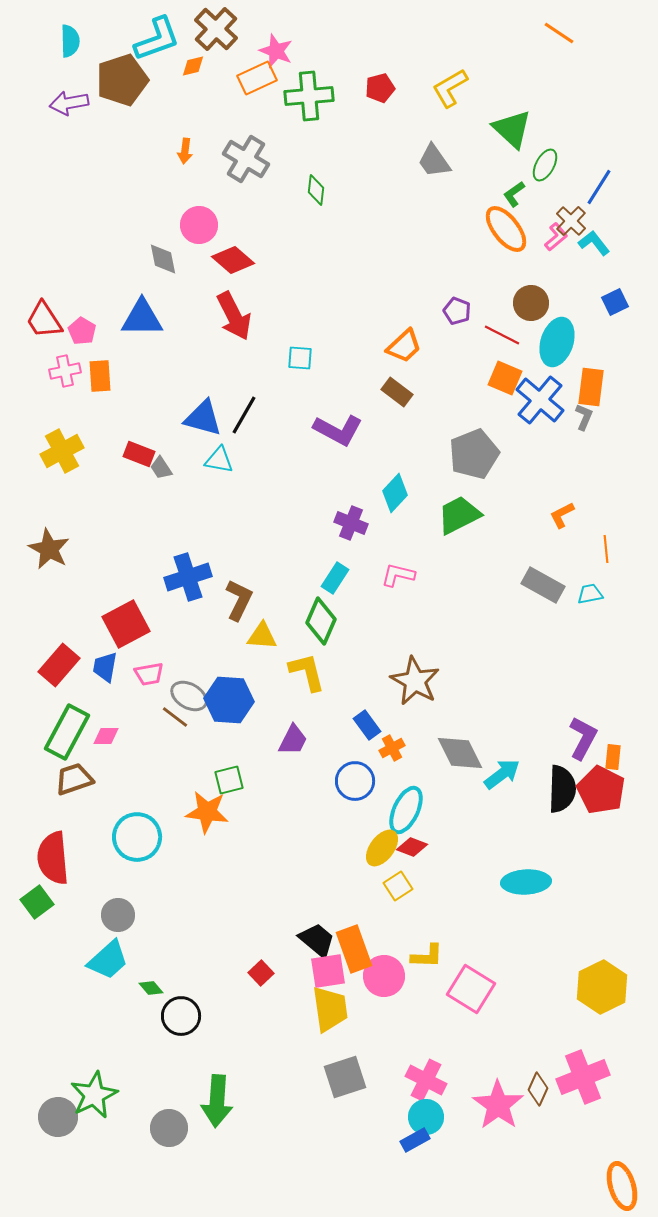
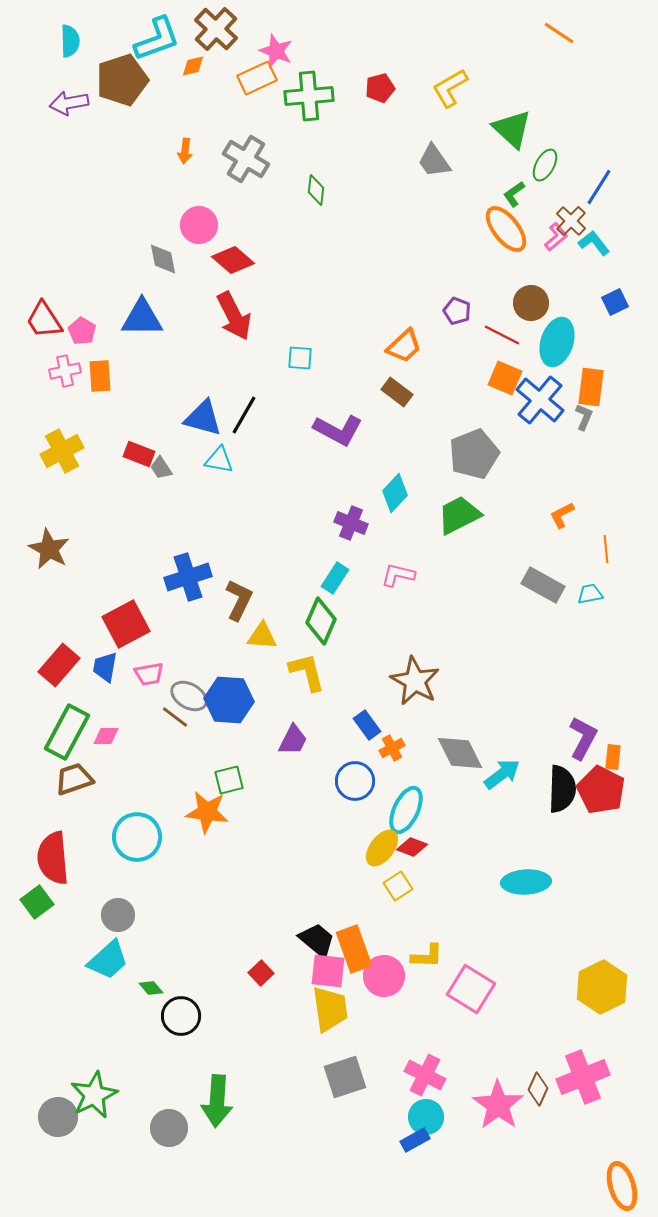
pink square at (328, 971): rotated 15 degrees clockwise
pink cross at (426, 1080): moved 1 px left, 5 px up
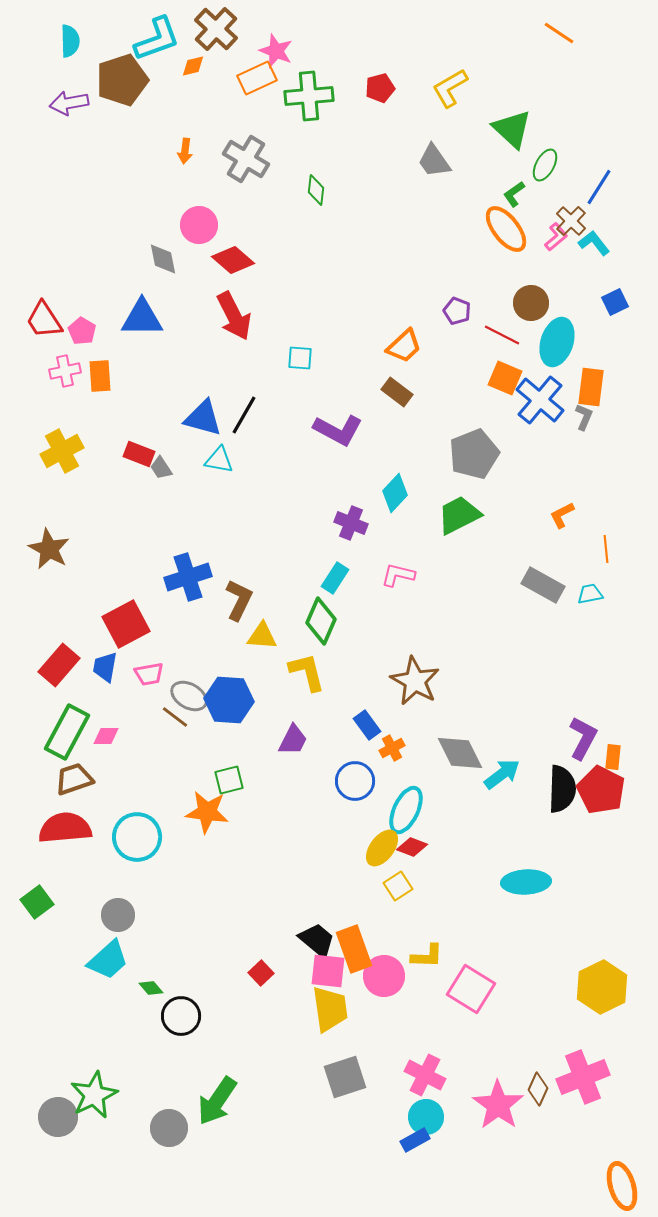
red semicircle at (53, 858): moved 12 px right, 30 px up; rotated 90 degrees clockwise
green arrow at (217, 1101): rotated 30 degrees clockwise
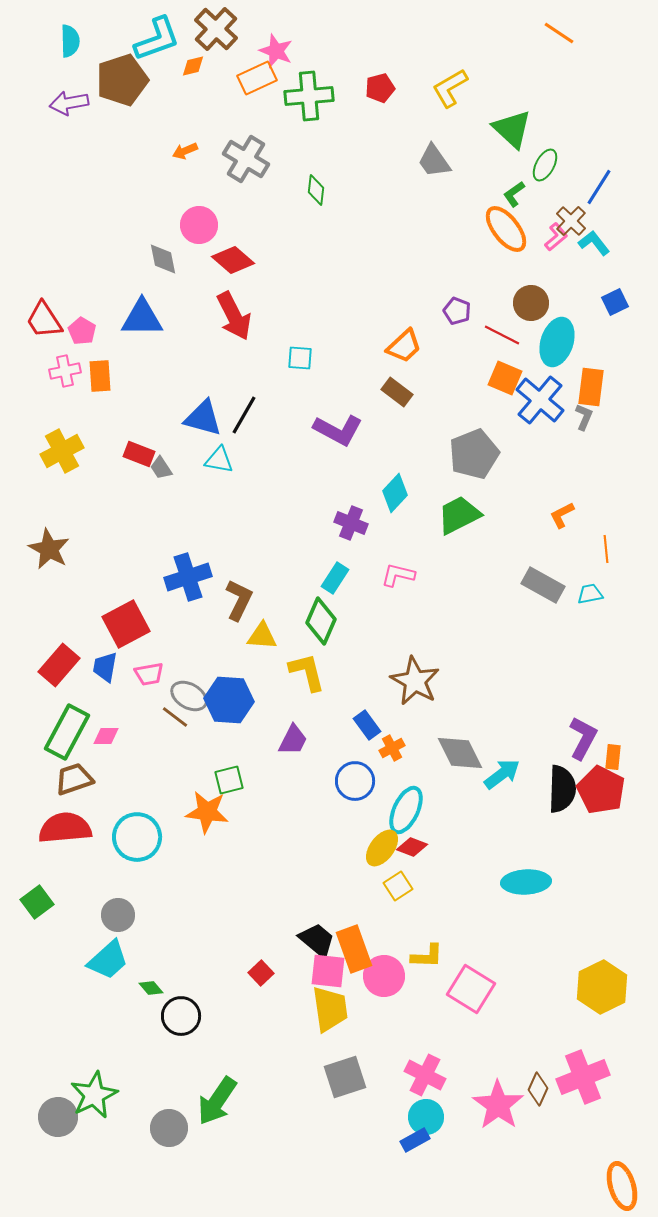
orange arrow at (185, 151): rotated 60 degrees clockwise
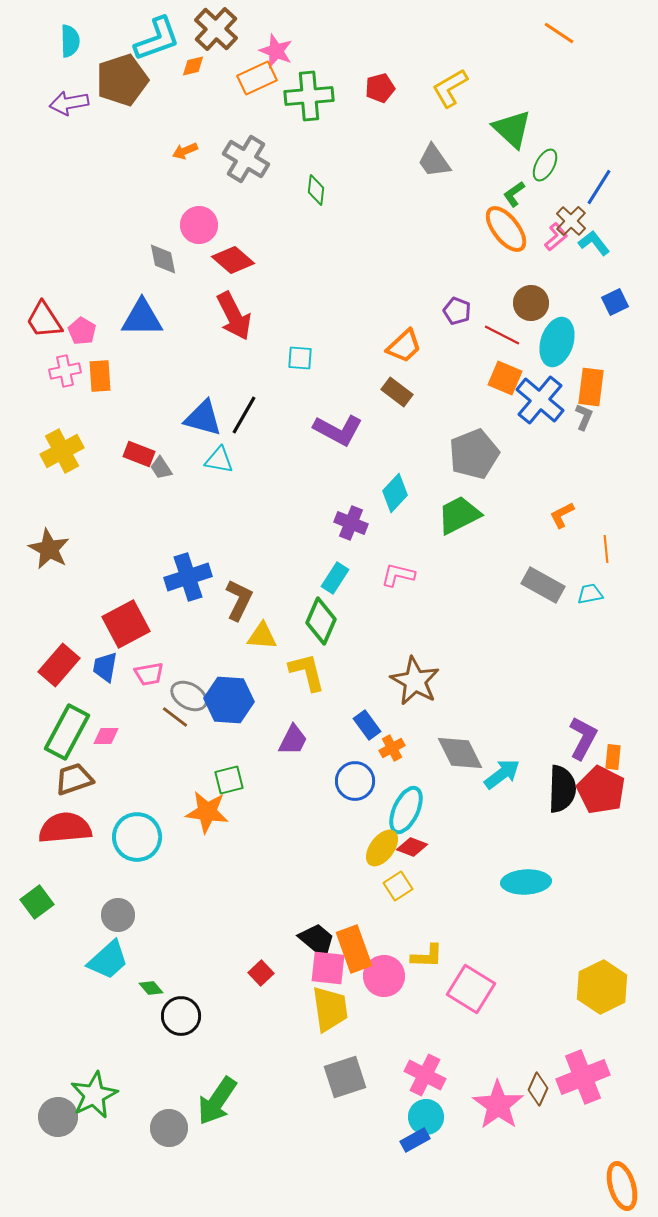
pink square at (328, 971): moved 3 px up
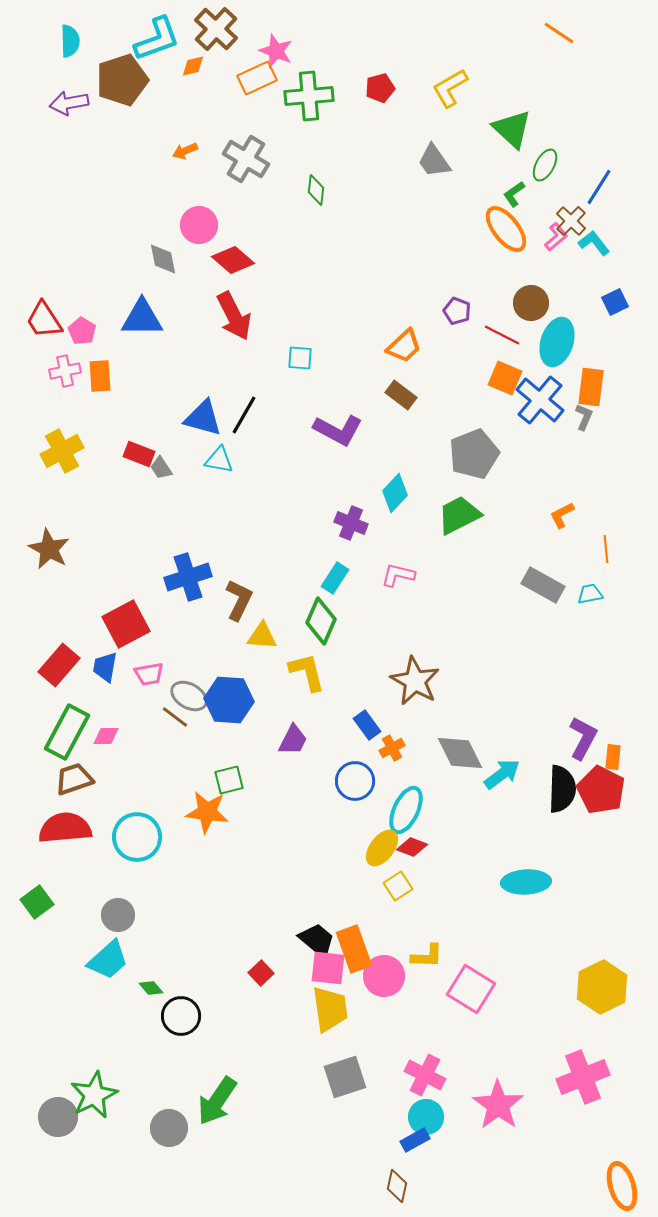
brown rectangle at (397, 392): moved 4 px right, 3 px down
brown diamond at (538, 1089): moved 141 px left, 97 px down; rotated 12 degrees counterclockwise
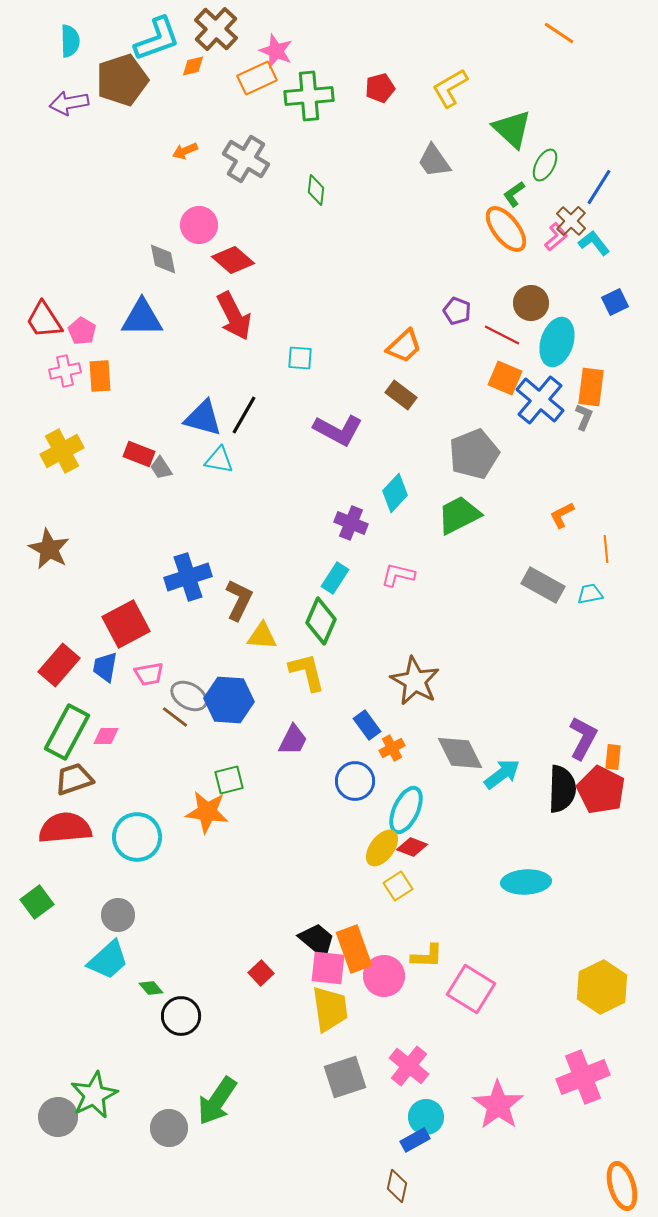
pink cross at (425, 1075): moved 16 px left, 9 px up; rotated 12 degrees clockwise
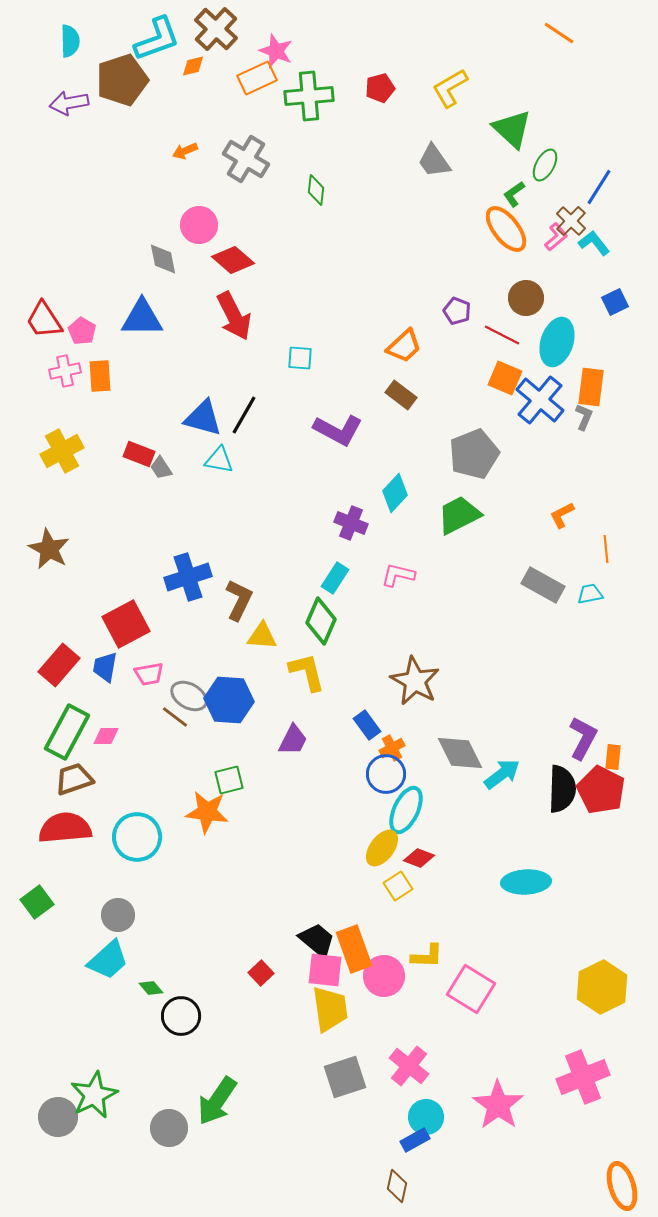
brown circle at (531, 303): moved 5 px left, 5 px up
blue circle at (355, 781): moved 31 px right, 7 px up
red diamond at (412, 847): moved 7 px right, 11 px down
pink square at (328, 968): moved 3 px left, 2 px down
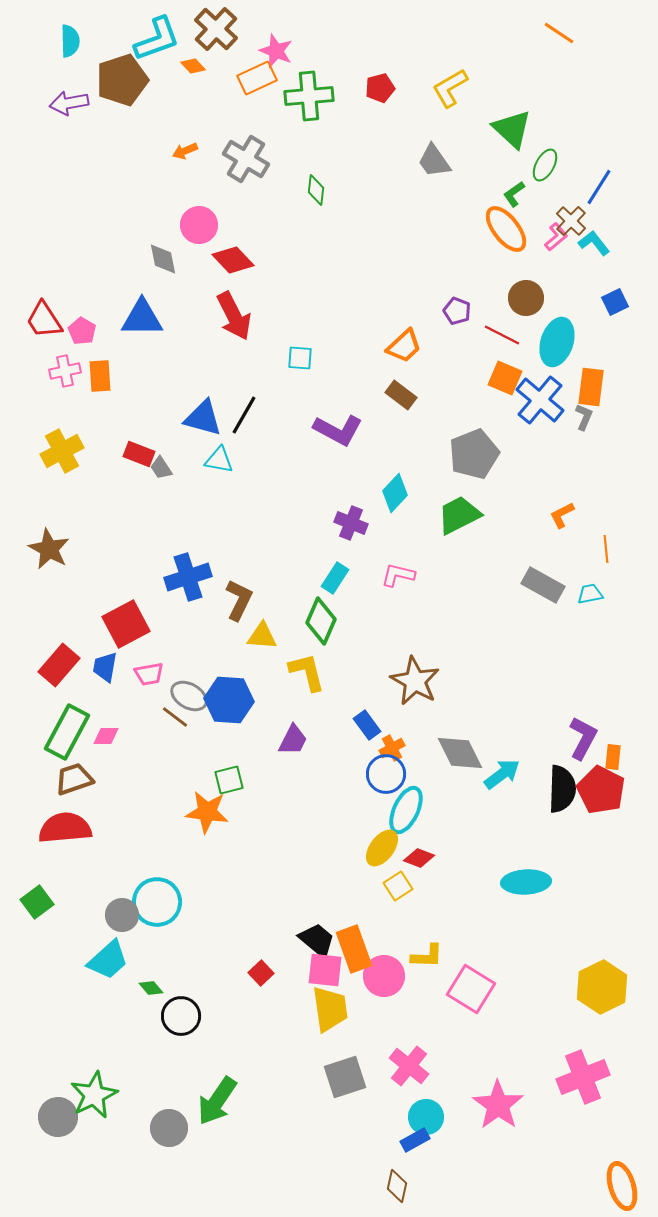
orange diamond at (193, 66): rotated 60 degrees clockwise
red diamond at (233, 260): rotated 6 degrees clockwise
cyan circle at (137, 837): moved 20 px right, 65 px down
gray circle at (118, 915): moved 4 px right
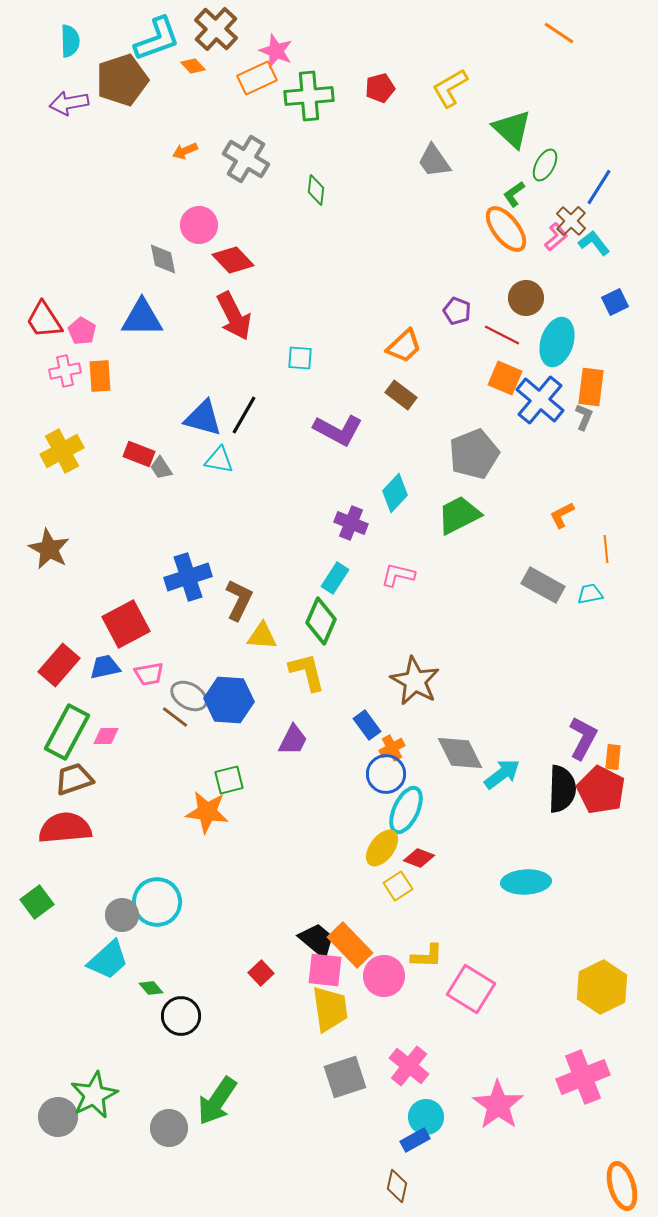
blue trapezoid at (105, 667): rotated 68 degrees clockwise
orange rectangle at (354, 949): moved 4 px left, 4 px up; rotated 24 degrees counterclockwise
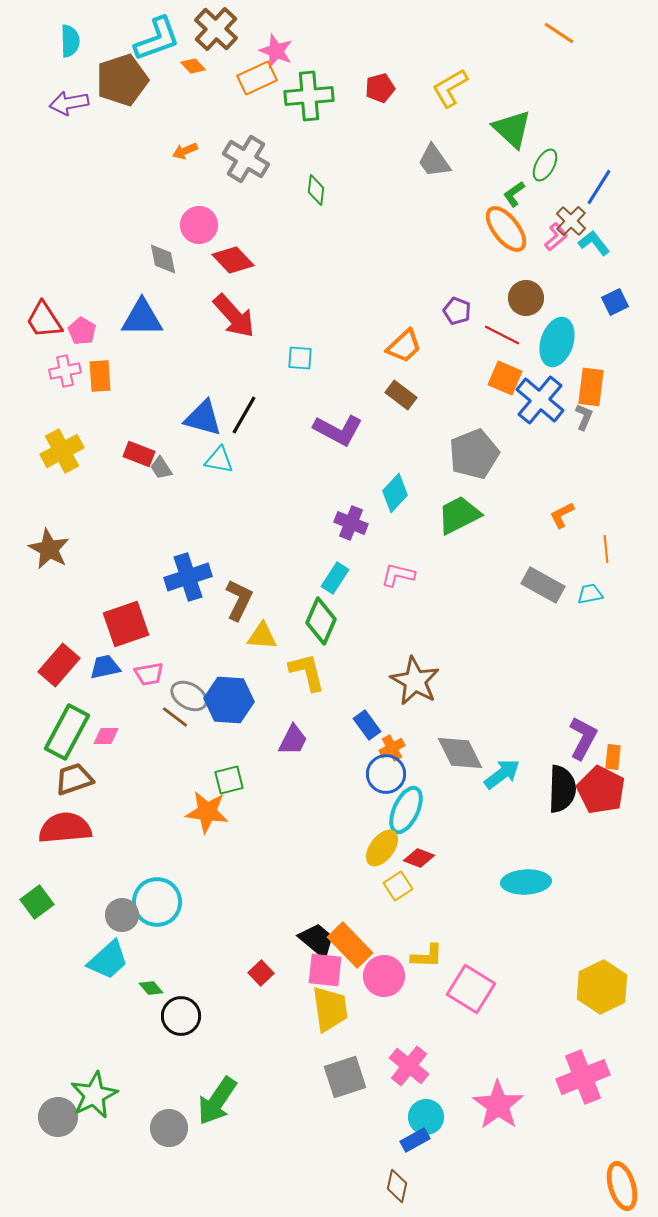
red arrow at (234, 316): rotated 15 degrees counterclockwise
red square at (126, 624): rotated 9 degrees clockwise
